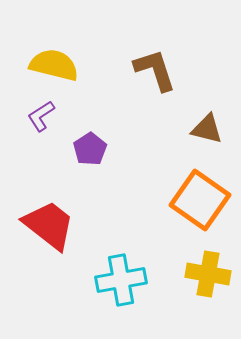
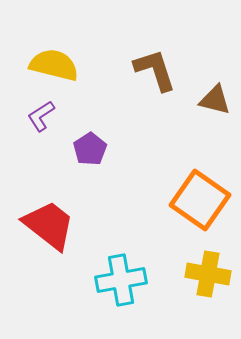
brown triangle: moved 8 px right, 29 px up
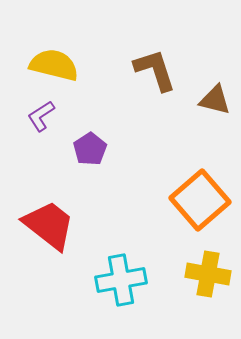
orange square: rotated 14 degrees clockwise
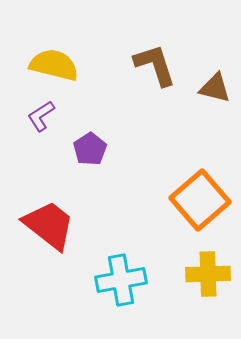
brown L-shape: moved 5 px up
brown triangle: moved 12 px up
yellow cross: rotated 12 degrees counterclockwise
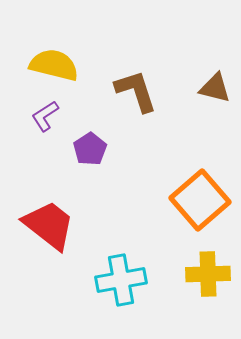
brown L-shape: moved 19 px left, 26 px down
purple L-shape: moved 4 px right
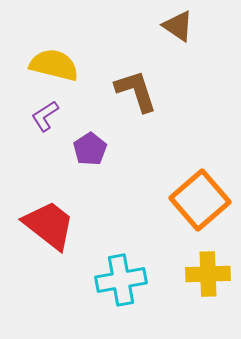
brown triangle: moved 37 px left, 62 px up; rotated 20 degrees clockwise
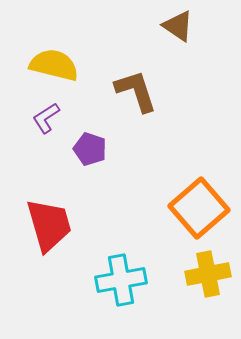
purple L-shape: moved 1 px right, 2 px down
purple pentagon: rotated 20 degrees counterclockwise
orange square: moved 1 px left, 8 px down
red trapezoid: rotated 36 degrees clockwise
yellow cross: rotated 9 degrees counterclockwise
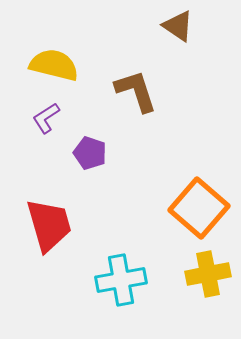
purple pentagon: moved 4 px down
orange square: rotated 8 degrees counterclockwise
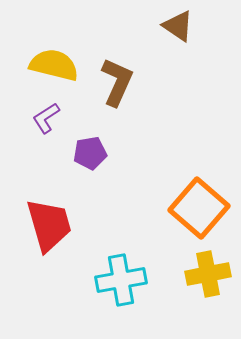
brown L-shape: moved 19 px left, 9 px up; rotated 42 degrees clockwise
purple pentagon: rotated 28 degrees counterclockwise
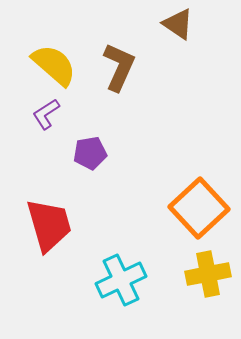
brown triangle: moved 2 px up
yellow semicircle: rotated 27 degrees clockwise
brown L-shape: moved 2 px right, 15 px up
purple L-shape: moved 4 px up
orange square: rotated 6 degrees clockwise
cyan cross: rotated 15 degrees counterclockwise
